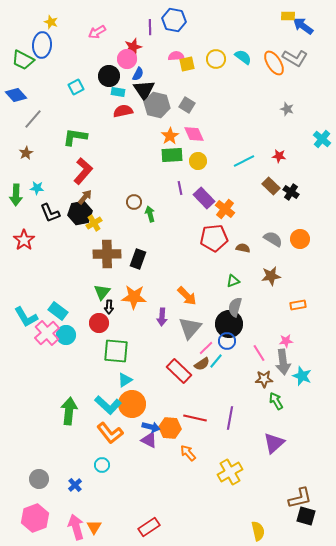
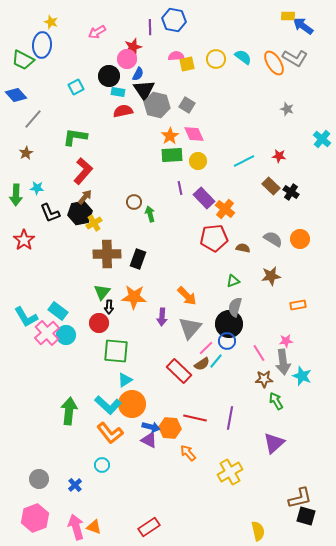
orange triangle at (94, 527): rotated 42 degrees counterclockwise
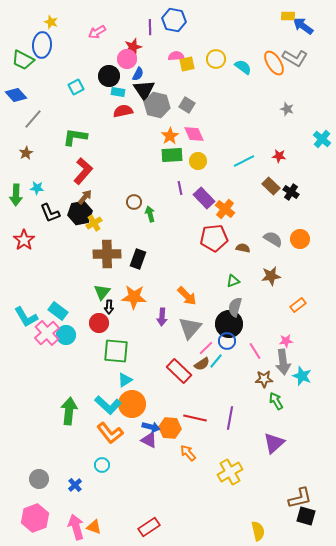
cyan semicircle at (243, 57): moved 10 px down
orange rectangle at (298, 305): rotated 28 degrees counterclockwise
pink line at (259, 353): moved 4 px left, 2 px up
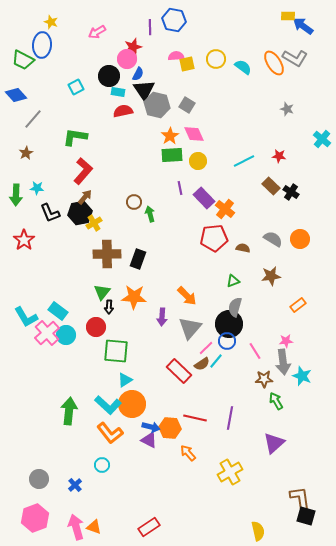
red circle at (99, 323): moved 3 px left, 4 px down
brown L-shape at (300, 498): rotated 85 degrees counterclockwise
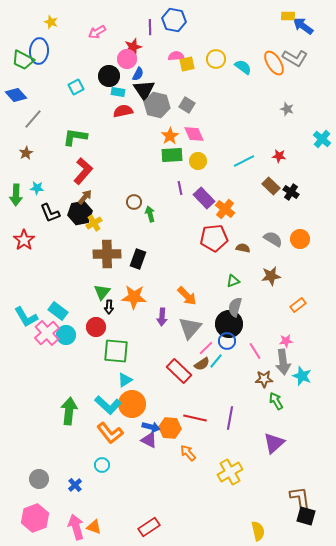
blue ellipse at (42, 45): moved 3 px left, 6 px down
